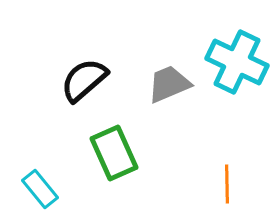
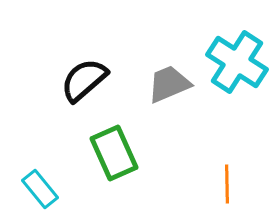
cyan cross: rotated 8 degrees clockwise
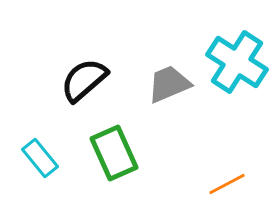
orange line: rotated 63 degrees clockwise
cyan rectangle: moved 31 px up
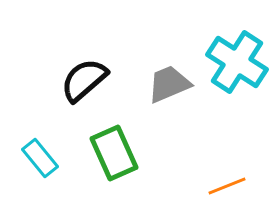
orange line: moved 2 px down; rotated 6 degrees clockwise
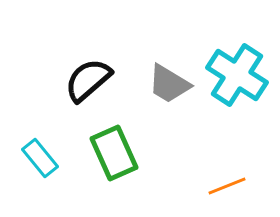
cyan cross: moved 13 px down
black semicircle: moved 4 px right
gray trapezoid: rotated 126 degrees counterclockwise
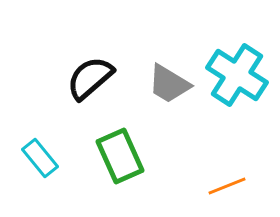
black semicircle: moved 2 px right, 2 px up
green rectangle: moved 6 px right, 3 px down
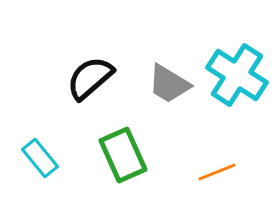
green rectangle: moved 3 px right, 1 px up
orange line: moved 10 px left, 14 px up
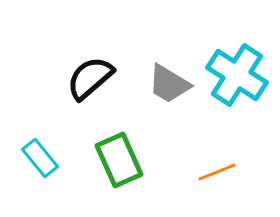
green rectangle: moved 4 px left, 5 px down
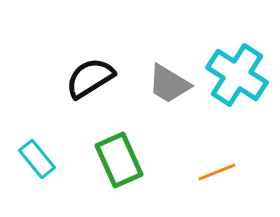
black semicircle: rotated 9 degrees clockwise
cyan rectangle: moved 3 px left, 1 px down
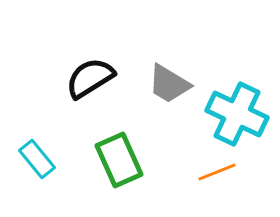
cyan cross: moved 39 px down; rotated 8 degrees counterclockwise
